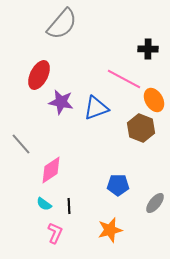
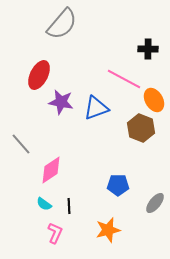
orange star: moved 2 px left
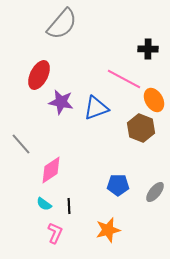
gray ellipse: moved 11 px up
